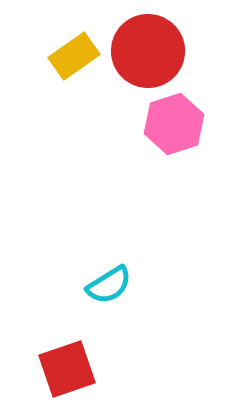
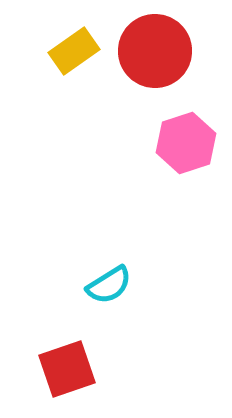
red circle: moved 7 px right
yellow rectangle: moved 5 px up
pink hexagon: moved 12 px right, 19 px down
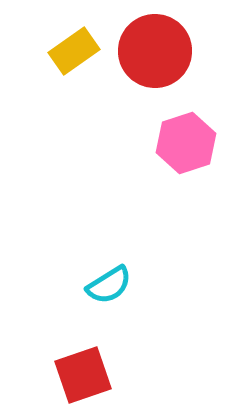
red square: moved 16 px right, 6 px down
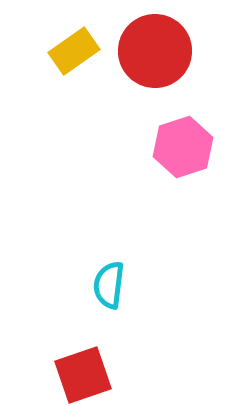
pink hexagon: moved 3 px left, 4 px down
cyan semicircle: rotated 129 degrees clockwise
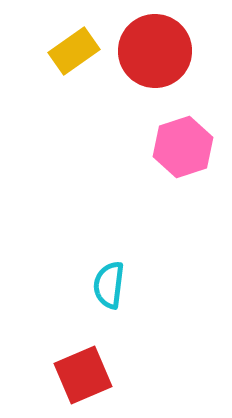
red square: rotated 4 degrees counterclockwise
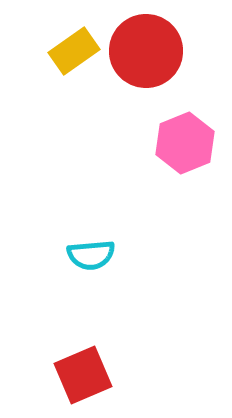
red circle: moved 9 px left
pink hexagon: moved 2 px right, 4 px up; rotated 4 degrees counterclockwise
cyan semicircle: moved 18 px left, 30 px up; rotated 102 degrees counterclockwise
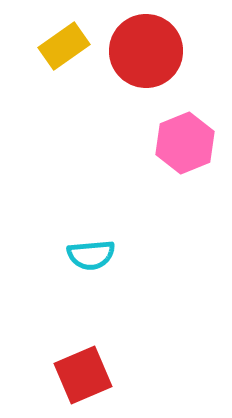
yellow rectangle: moved 10 px left, 5 px up
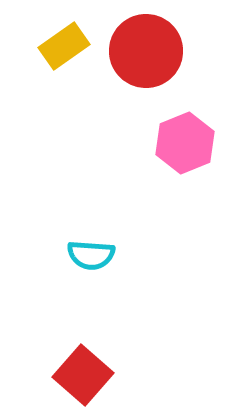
cyan semicircle: rotated 9 degrees clockwise
red square: rotated 26 degrees counterclockwise
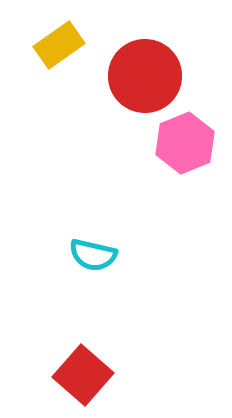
yellow rectangle: moved 5 px left, 1 px up
red circle: moved 1 px left, 25 px down
cyan semicircle: moved 2 px right; rotated 9 degrees clockwise
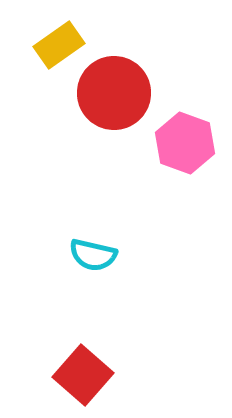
red circle: moved 31 px left, 17 px down
pink hexagon: rotated 18 degrees counterclockwise
